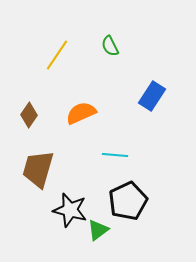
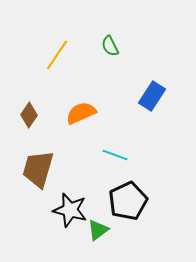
cyan line: rotated 15 degrees clockwise
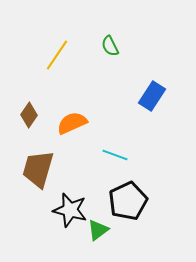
orange semicircle: moved 9 px left, 10 px down
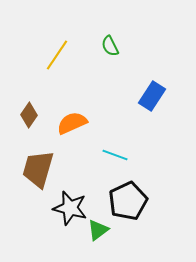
black star: moved 2 px up
